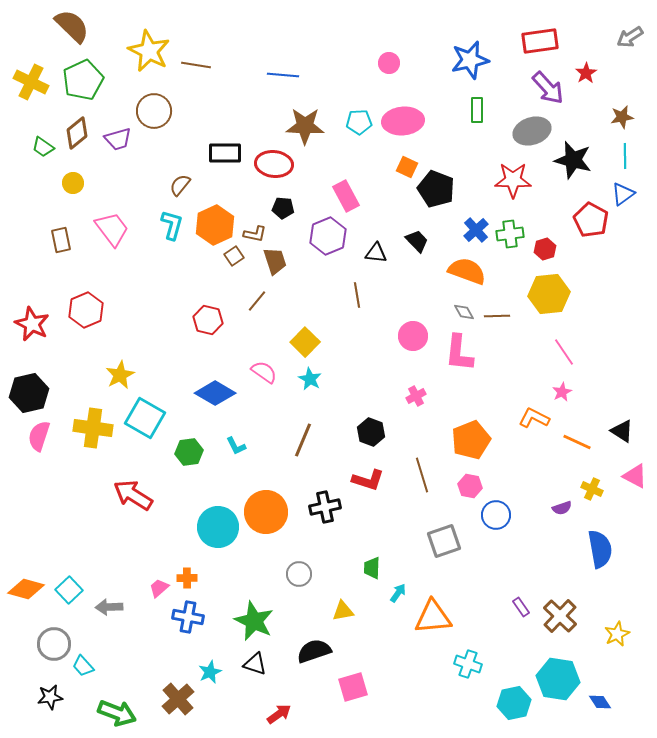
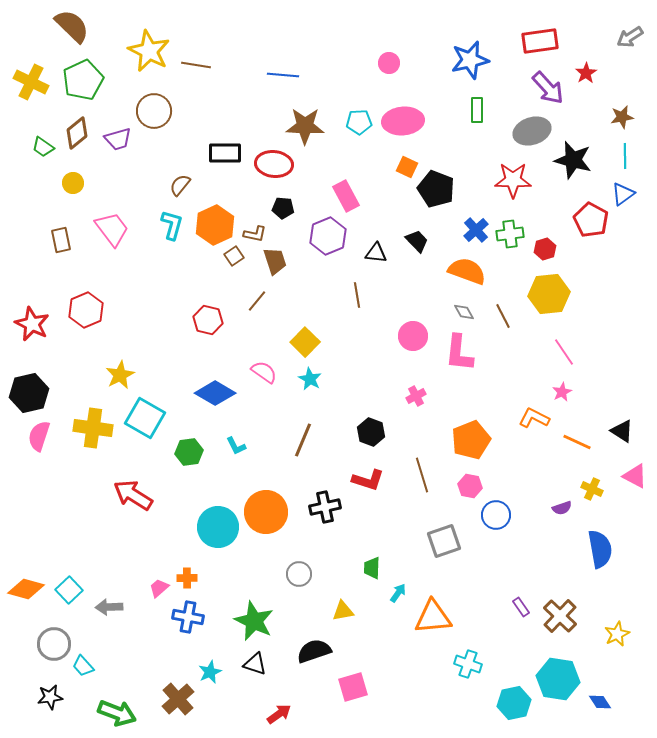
brown line at (497, 316): moved 6 px right; rotated 65 degrees clockwise
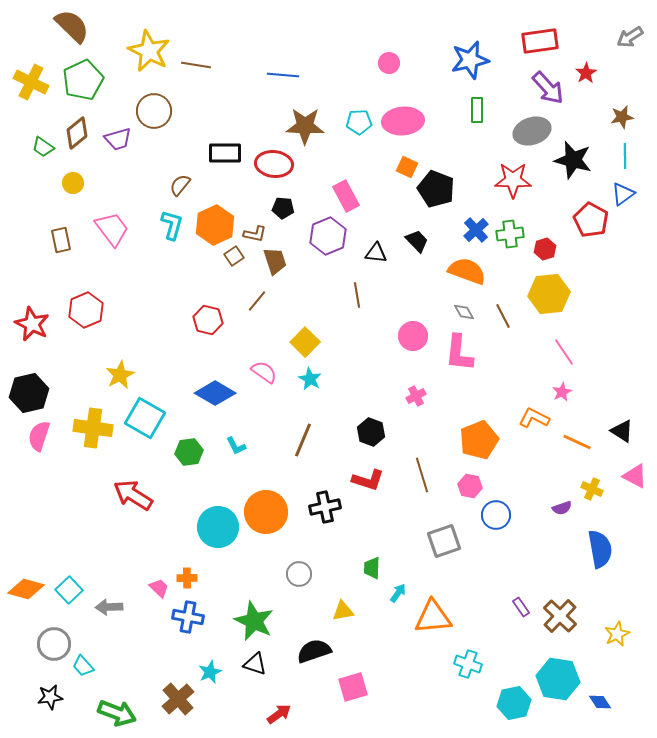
orange pentagon at (471, 440): moved 8 px right
pink trapezoid at (159, 588): rotated 85 degrees clockwise
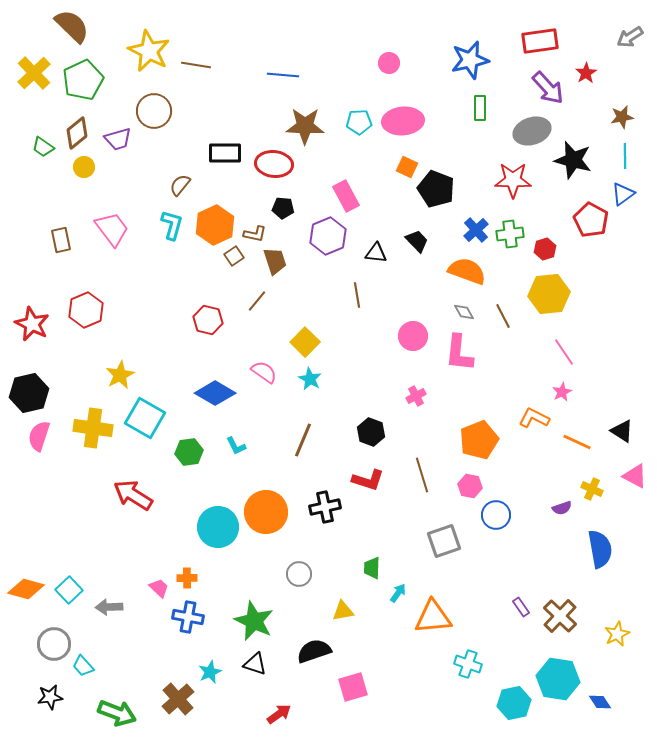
yellow cross at (31, 82): moved 3 px right, 9 px up; rotated 20 degrees clockwise
green rectangle at (477, 110): moved 3 px right, 2 px up
yellow circle at (73, 183): moved 11 px right, 16 px up
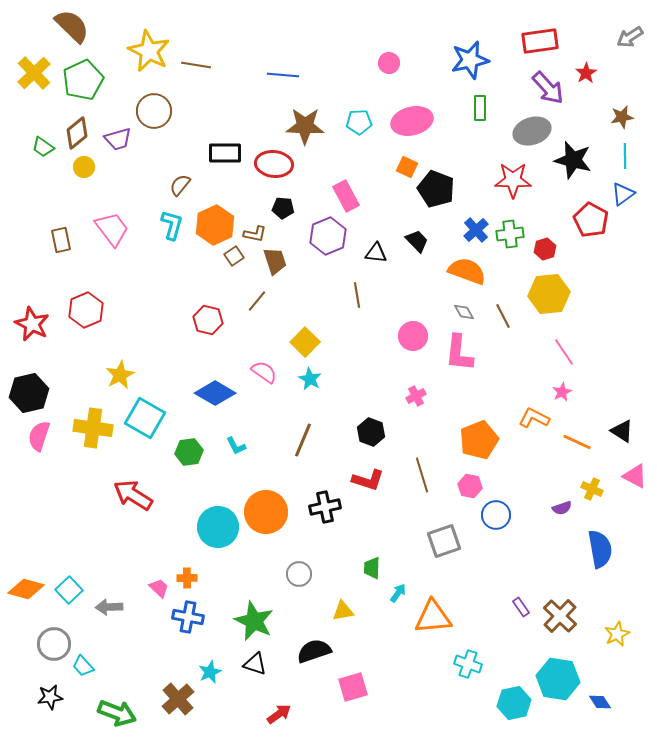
pink ellipse at (403, 121): moved 9 px right; rotated 9 degrees counterclockwise
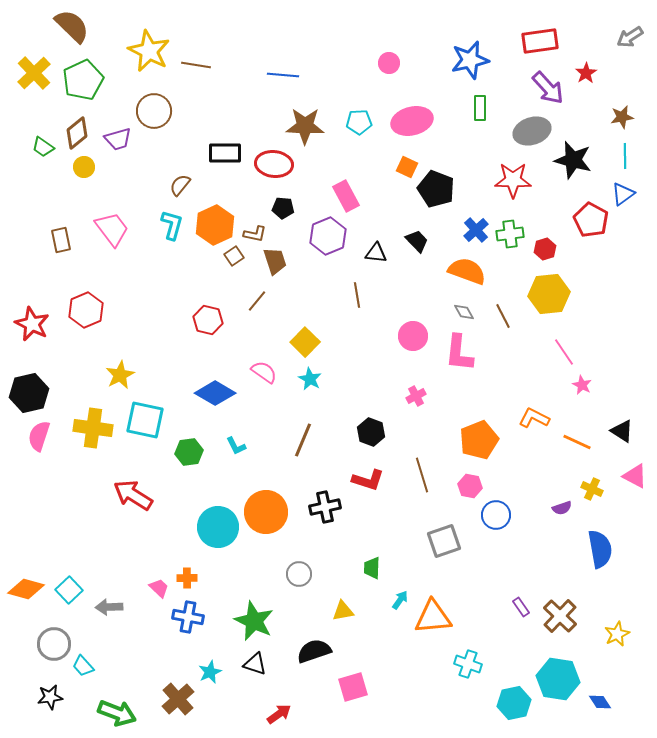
pink star at (562, 392): moved 20 px right, 7 px up; rotated 18 degrees counterclockwise
cyan square at (145, 418): moved 2 px down; rotated 18 degrees counterclockwise
cyan arrow at (398, 593): moved 2 px right, 7 px down
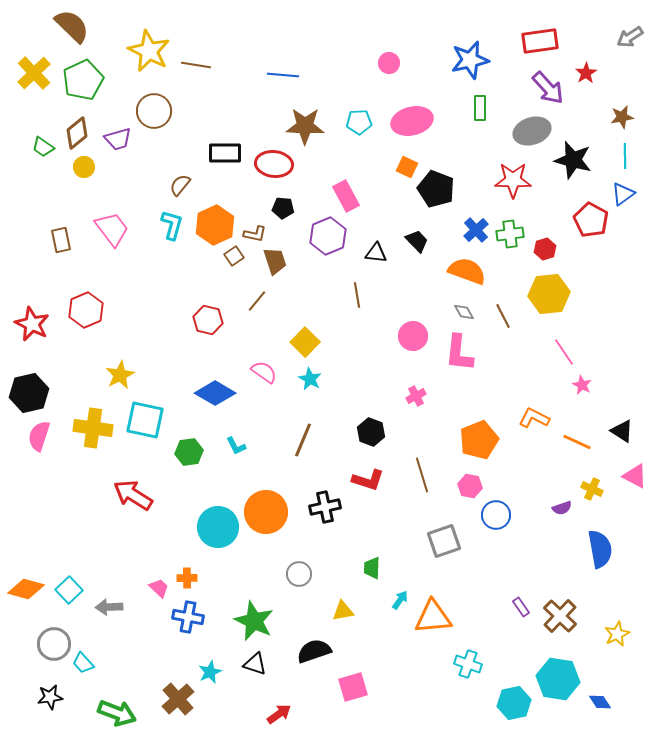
cyan trapezoid at (83, 666): moved 3 px up
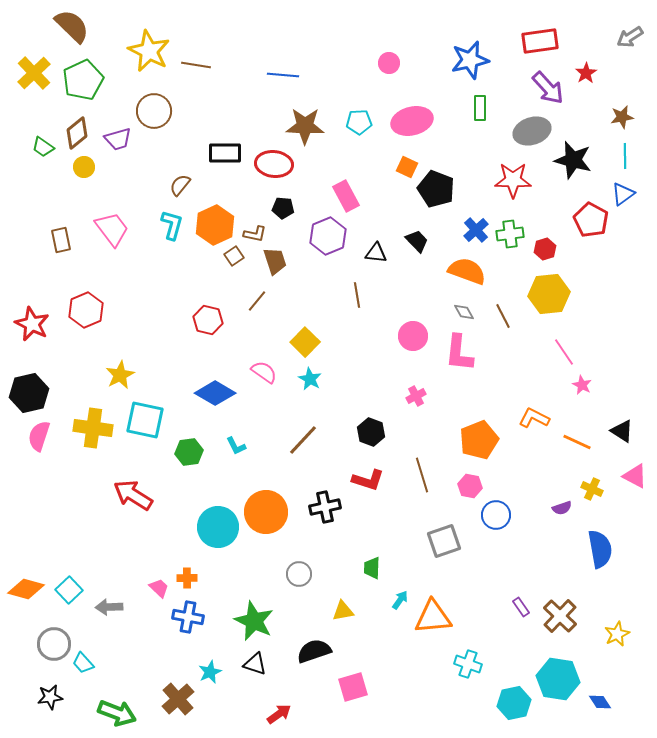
brown line at (303, 440): rotated 20 degrees clockwise
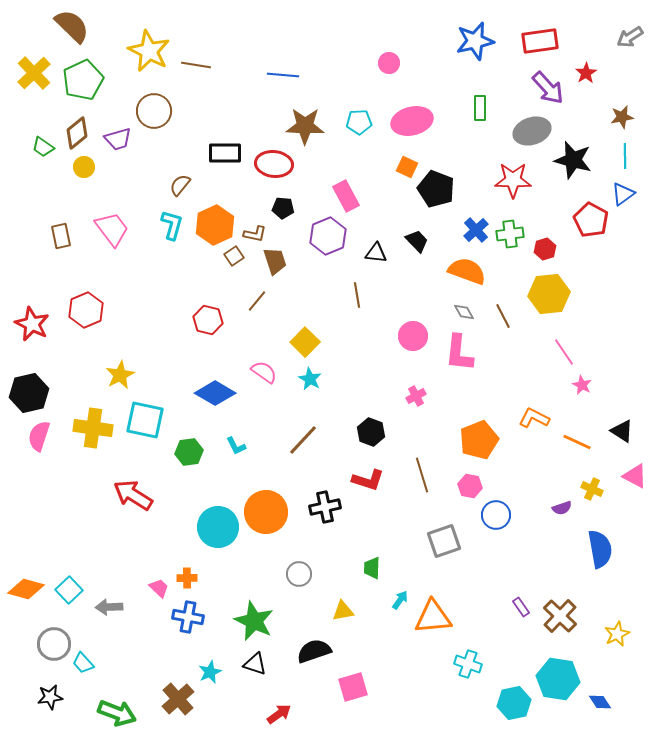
blue star at (470, 60): moved 5 px right, 19 px up
brown rectangle at (61, 240): moved 4 px up
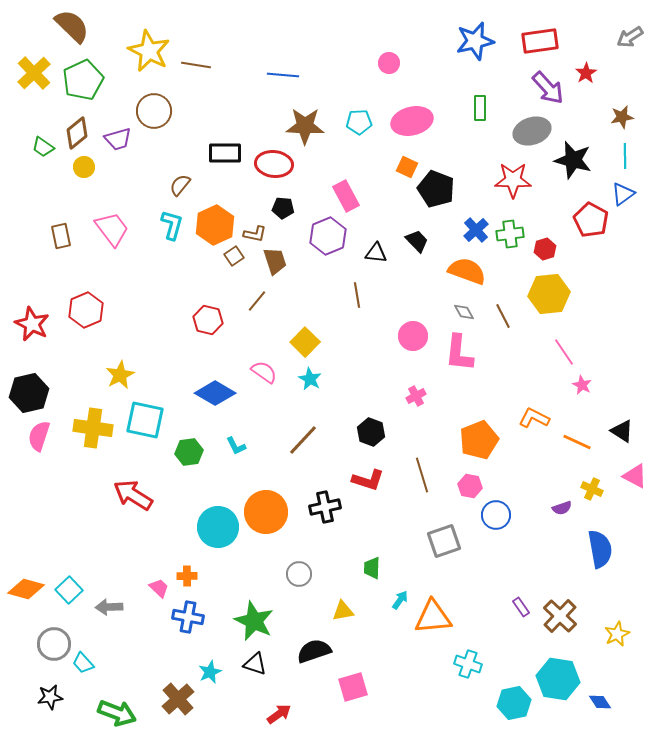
orange cross at (187, 578): moved 2 px up
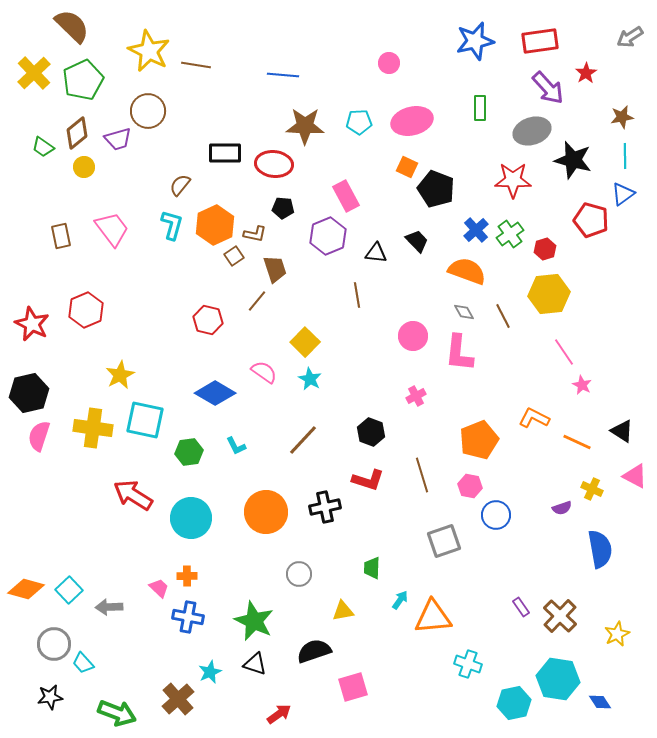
brown circle at (154, 111): moved 6 px left
red pentagon at (591, 220): rotated 12 degrees counterclockwise
green cross at (510, 234): rotated 28 degrees counterclockwise
brown trapezoid at (275, 261): moved 8 px down
cyan circle at (218, 527): moved 27 px left, 9 px up
